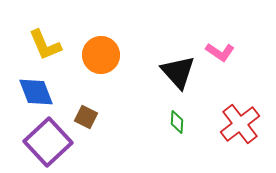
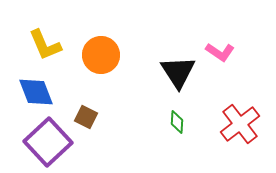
black triangle: rotated 9 degrees clockwise
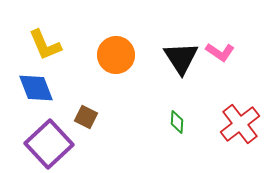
orange circle: moved 15 px right
black triangle: moved 3 px right, 14 px up
blue diamond: moved 4 px up
purple square: moved 1 px right, 2 px down
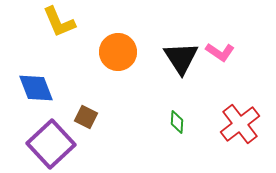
yellow L-shape: moved 14 px right, 23 px up
orange circle: moved 2 px right, 3 px up
purple square: moved 2 px right
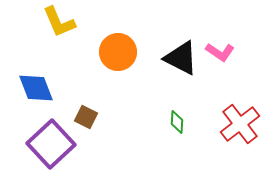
black triangle: rotated 30 degrees counterclockwise
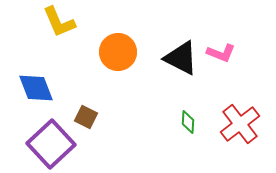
pink L-shape: moved 1 px right, 1 px down; rotated 12 degrees counterclockwise
green diamond: moved 11 px right
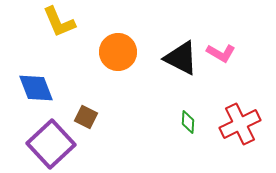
pink L-shape: rotated 8 degrees clockwise
red cross: rotated 12 degrees clockwise
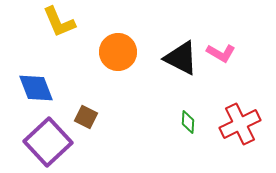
purple square: moved 3 px left, 2 px up
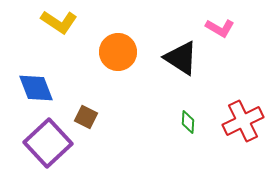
yellow L-shape: rotated 33 degrees counterclockwise
pink L-shape: moved 1 px left, 25 px up
black triangle: rotated 6 degrees clockwise
red cross: moved 3 px right, 3 px up
purple square: moved 1 px down
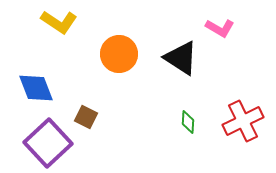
orange circle: moved 1 px right, 2 px down
